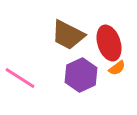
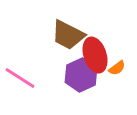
red ellipse: moved 14 px left, 12 px down
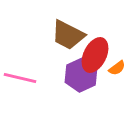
red ellipse: rotated 44 degrees clockwise
pink line: rotated 20 degrees counterclockwise
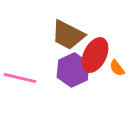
orange semicircle: rotated 90 degrees clockwise
purple hexagon: moved 8 px left, 5 px up
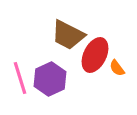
purple hexagon: moved 23 px left, 9 px down
pink line: rotated 60 degrees clockwise
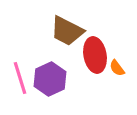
brown trapezoid: moved 1 px left, 4 px up
red ellipse: rotated 36 degrees counterclockwise
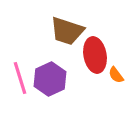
brown trapezoid: rotated 9 degrees counterclockwise
orange semicircle: moved 1 px left, 7 px down
